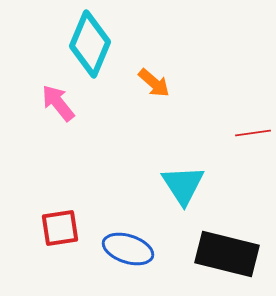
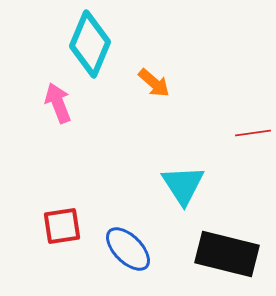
pink arrow: rotated 18 degrees clockwise
red square: moved 2 px right, 2 px up
blue ellipse: rotated 27 degrees clockwise
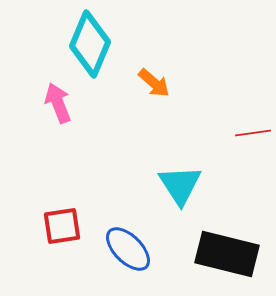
cyan triangle: moved 3 px left
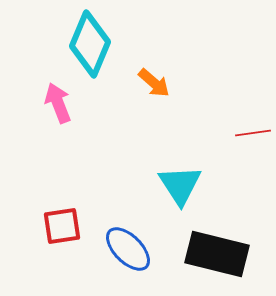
black rectangle: moved 10 px left
